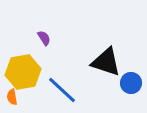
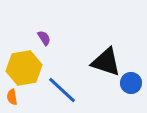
yellow hexagon: moved 1 px right, 4 px up
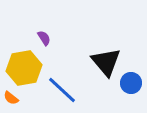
black triangle: rotated 32 degrees clockwise
orange semicircle: moved 1 px left, 1 px down; rotated 42 degrees counterclockwise
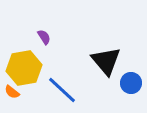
purple semicircle: moved 1 px up
black triangle: moved 1 px up
orange semicircle: moved 1 px right, 6 px up
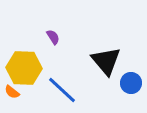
purple semicircle: moved 9 px right
yellow hexagon: rotated 12 degrees clockwise
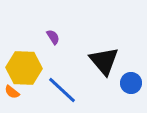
black triangle: moved 2 px left
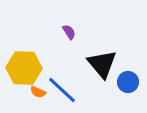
purple semicircle: moved 16 px right, 5 px up
black triangle: moved 2 px left, 3 px down
blue circle: moved 3 px left, 1 px up
orange semicircle: moved 26 px right; rotated 14 degrees counterclockwise
